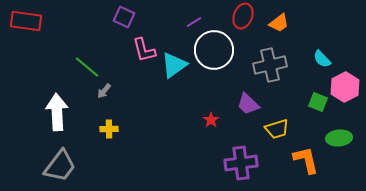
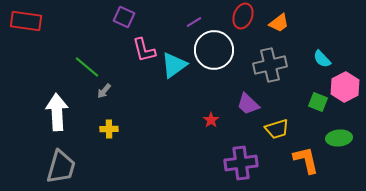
gray trapezoid: moved 1 px right, 1 px down; rotated 21 degrees counterclockwise
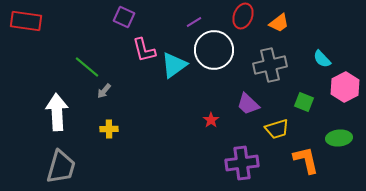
green square: moved 14 px left
purple cross: moved 1 px right
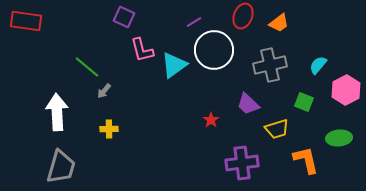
pink L-shape: moved 2 px left
cyan semicircle: moved 4 px left, 6 px down; rotated 84 degrees clockwise
pink hexagon: moved 1 px right, 3 px down
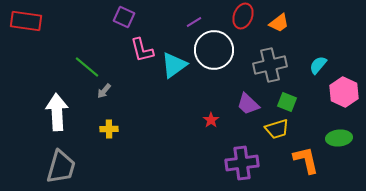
pink hexagon: moved 2 px left, 2 px down; rotated 8 degrees counterclockwise
green square: moved 17 px left
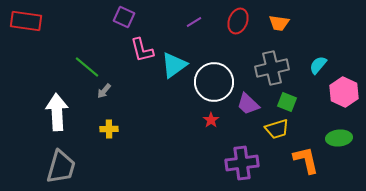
red ellipse: moved 5 px left, 5 px down
orange trapezoid: rotated 45 degrees clockwise
white circle: moved 32 px down
gray cross: moved 2 px right, 3 px down
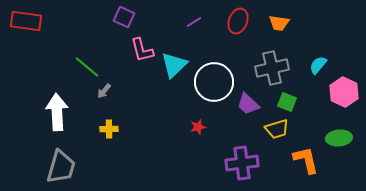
cyan triangle: rotated 8 degrees counterclockwise
red star: moved 13 px left, 7 px down; rotated 21 degrees clockwise
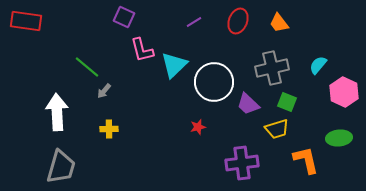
orange trapezoid: rotated 45 degrees clockwise
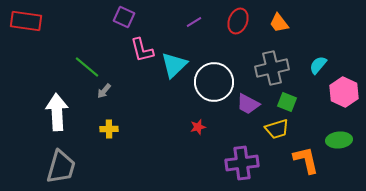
purple trapezoid: rotated 15 degrees counterclockwise
green ellipse: moved 2 px down
